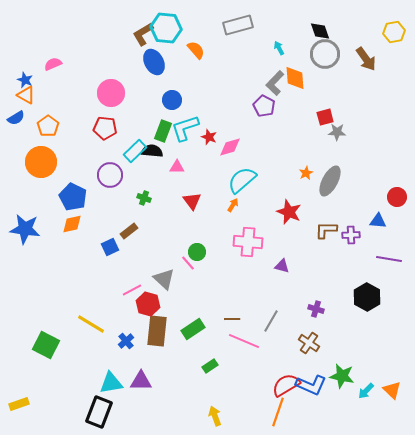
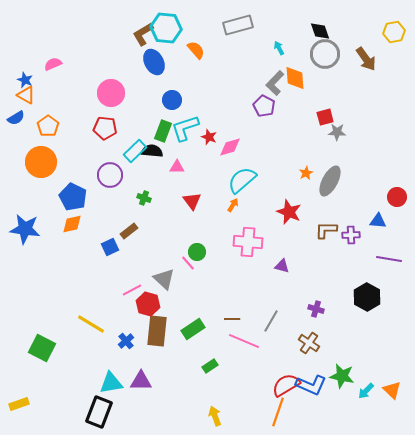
green square at (46, 345): moved 4 px left, 3 px down
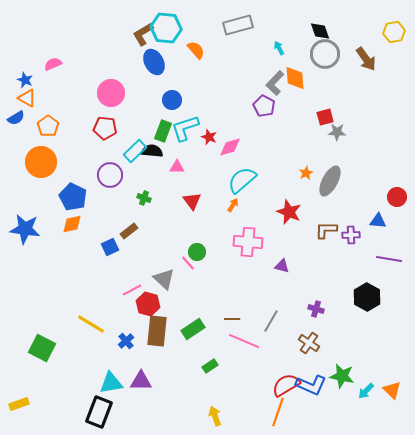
orange triangle at (26, 95): moved 1 px right, 3 px down
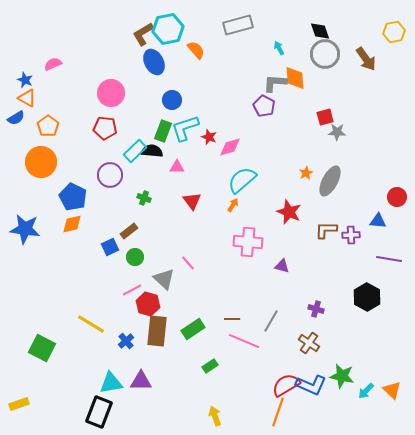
cyan hexagon at (166, 28): moved 2 px right, 1 px down; rotated 16 degrees counterclockwise
gray L-shape at (275, 83): rotated 50 degrees clockwise
green circle at (197, 252): moved 62 px left, 5 px down
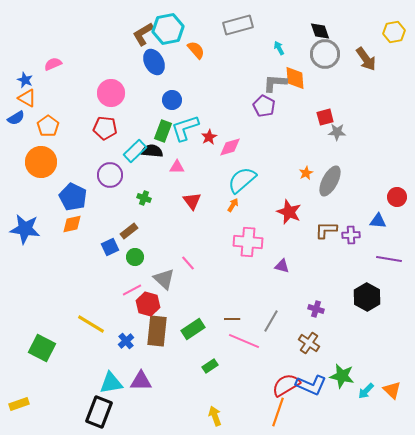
red star at (209, 137): rotated 21 degrees clockwise
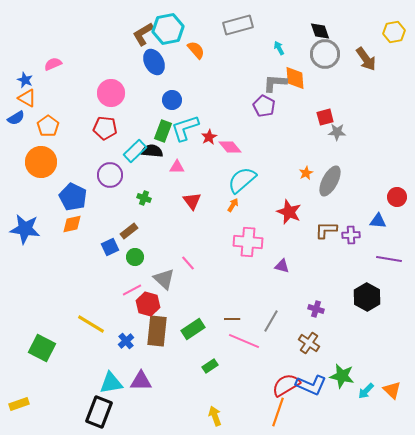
pink diamond at (230, 147): rotated 65 degrees clockwise
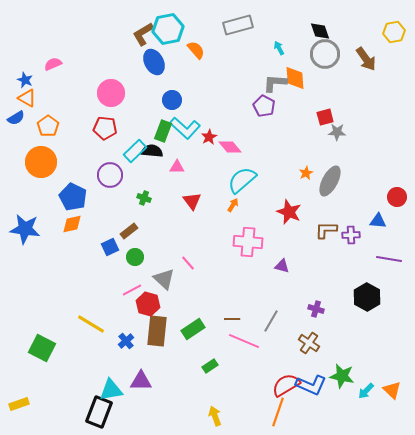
cyan L-shape at (185, 128): rotated 120 degrees counterclockwise
cyan triangle at (111, 383): moved 7 px down
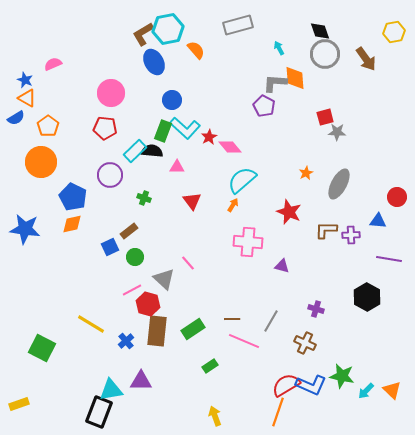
gray ellipse at (330, 181): moved 9 px right, 3 px down
brown cross at (309, 343): moved 4 px left; rotated 10 degrees counterclockwise
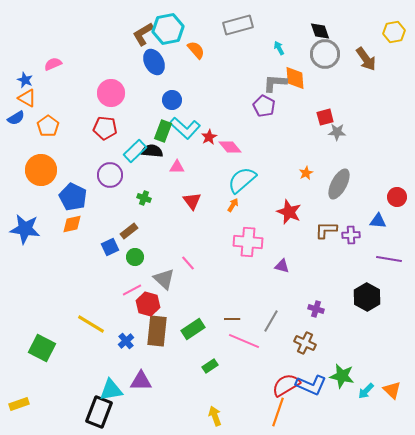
orange circle at (41, 162): moved 8 px down
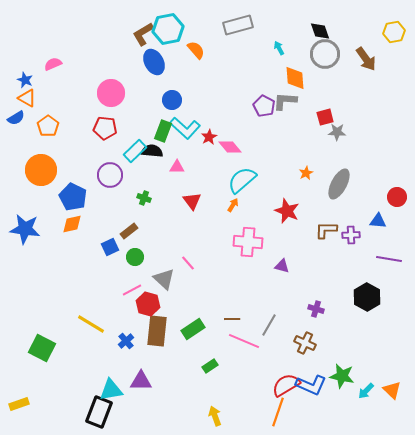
gray L-shape at (275, 83): moved 10 px right, 18 px down
red star at (289, 212): moved 2 px left, 1 px up
gray line at (271, 321): moved 2 px left, 4 px down
